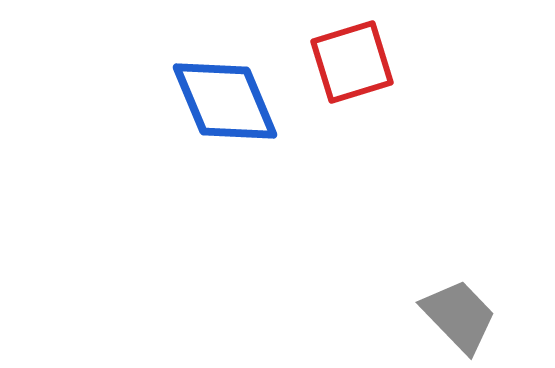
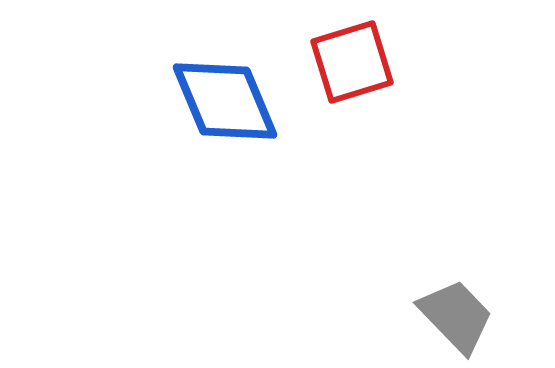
gray trapezoid: moved 3 px left
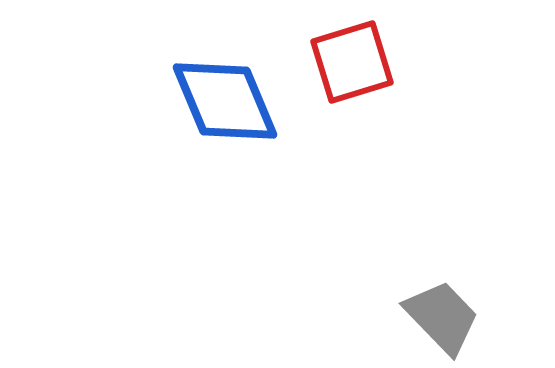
gray trapezoid: moved 14 px left, 1 px down
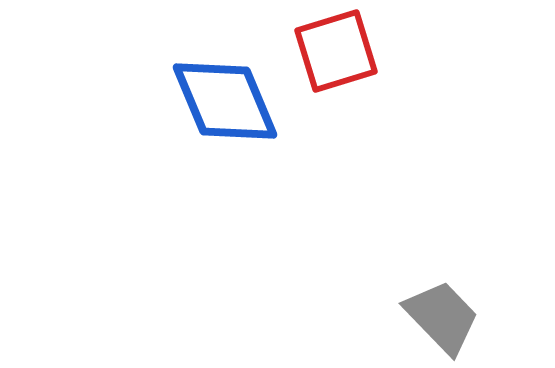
red square: moved 16 px left, 11 px up
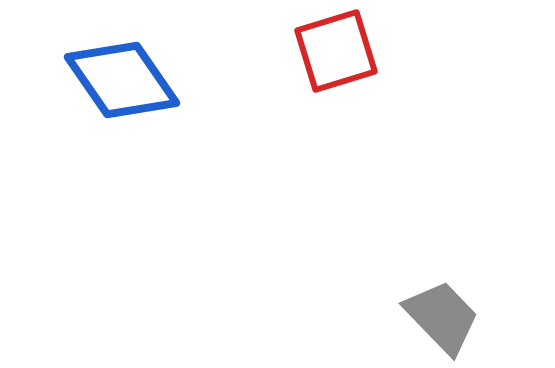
blue diamond: moved 103 px left, 21 px up; rotated 12 degrees counterclockwise
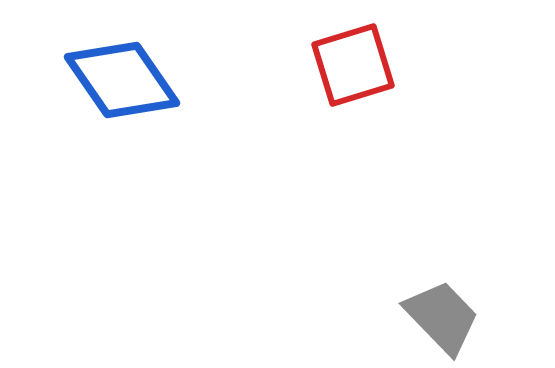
red square: moved 17 px right, 14 px down
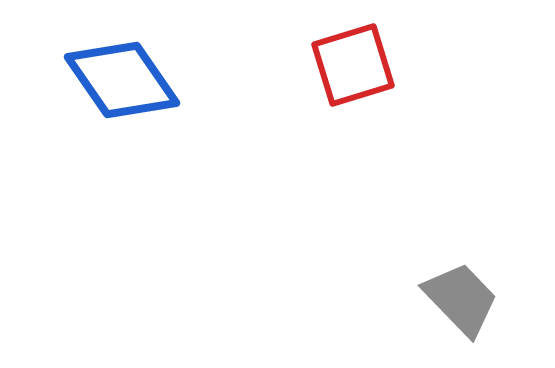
gray trapezoid: moved 19 px right, 18 px up
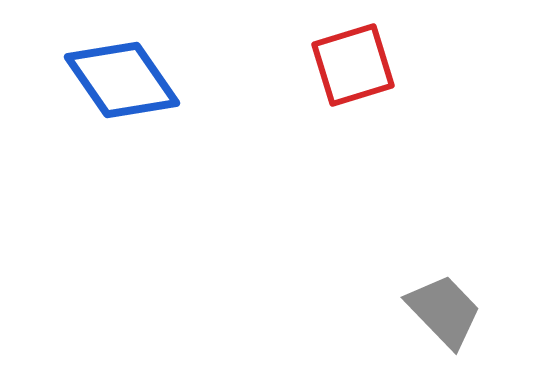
gray trapezoid: moved 17 px left, 12 px down
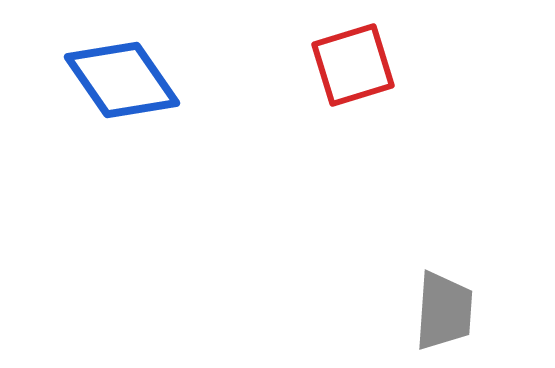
gray trapezoid: rotated 48 degrees clockwise
